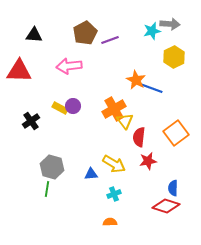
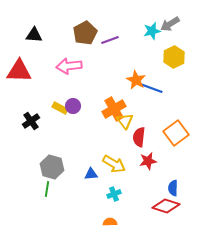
gray arrow: rotated 144 degrees clockwise
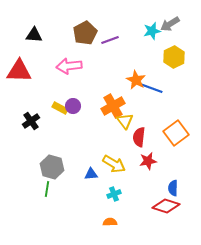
orange cross: moved 1 px left, 3 px up
